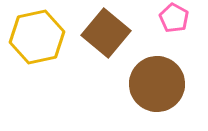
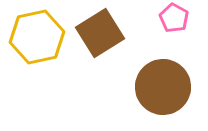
brown square: moved 6 px left; rotated 18 degrees clockwise
brown circle: moved 6 px right, 3 px down
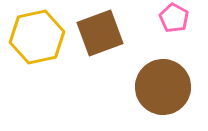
brown square: rotated 12 degrees clockwise
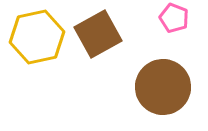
pink pentagon: rotated 8 degrees counterclockwise
brown square: moved 2 px left, 1 px down; rotated 9 degrees counterclockwise
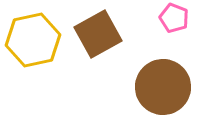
yellow hexagon: moved 4 px left, 3 px down
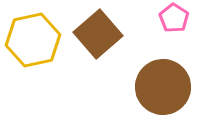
pink pentagon: rotated 12 degrees clockwise
brown square: rotated 12 degrees counterclockwise
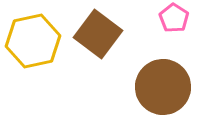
brown square: rotated 12 degrees counterclockwise
yellow hexagon: moved 1 px down
